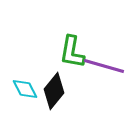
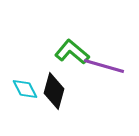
green L-shape: rotated 120 degrees clockwise
black diamond: rotated 24 degrees counterclockwise
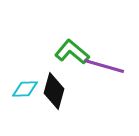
cyan diamond: rotated 64 degrees counterclockwise
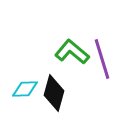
purple line: moved 2 px left, 7 px up; rotated 57 degrees clockwise
black diamond: moved 2 px down
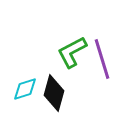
green L-shape: rotated 68 degrees counterclockwise
cyan diamond: rotated 16 degrees counterclockwise
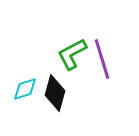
green L-shape: moved 2 px down
black diamond: moved 1 px right
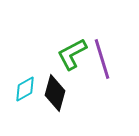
cyan diamond: rotated 12 degrees counterclockwise
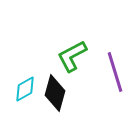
green L-shape: moved 2 px down
purple line: moved 13 px right, 13 px down
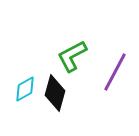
purple line: rotated 45 degrees clockwise
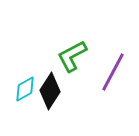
purple line: moved 2 px left
black diamond: moved 5 px left, 2 px up; rotated 18 degrees clockwise
